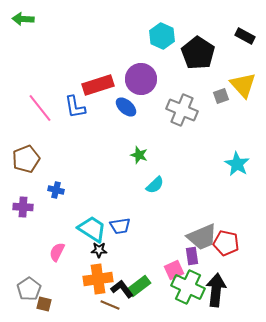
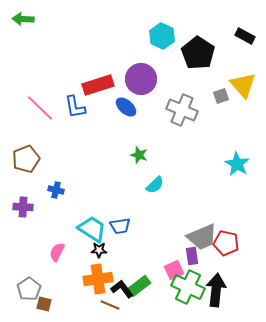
pink line: rotated 8 degrees counterclockwise
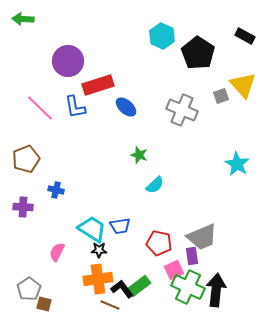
purple circle: moved 73 px left, 18 px up
red pentagon: moved 67 px left
